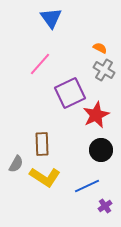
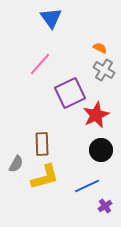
yellow L-shape: rotated 48 degrees counterclockwise
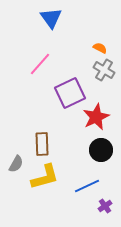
red star: moved 2 px down
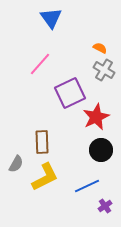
brown rectangle: moved 2 px up
yellow L-shape: rotated 12 degrees counterclockwise
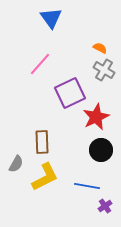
blue line: rotated 35 degrees clockwise
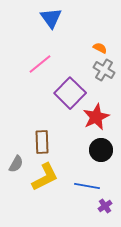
pink line: rotated 10 degrees clockwise
purple square: rotated 20 degrees counterclockwise
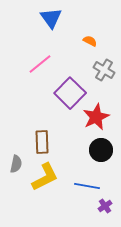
orange semicircle: moved 10 px left, 7 px up
gray semicircle: rotated 18 degrees counterclockwise
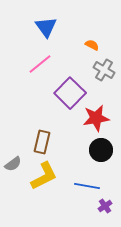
blue triangle: moved 5 px left, 9 px down
orange semicircle: moved 2 px right, 4 px down
red star: moved 1 px down; rotated 16 degrees clockwise
brown rectangle: rotated 15 degrees clockwise
gray semicircle: moved 3 px left; rotated 42 degrees clockwise
yellow L-shape: moved 1 px left, 1 px up
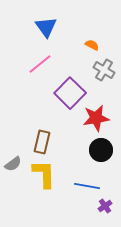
yellow L-shape: moved 2 px up; rotated 64 degrees counterclockwise
